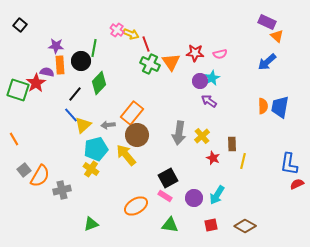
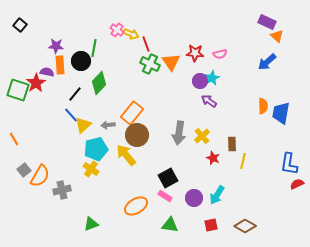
blue trapezoid at (280, 107): moved 1 px right, 6 px down
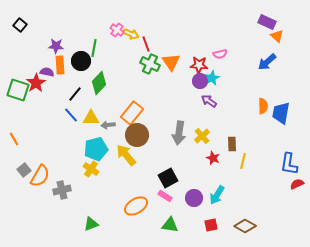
red star at (195, 53): moved 4 px right, 12 px down
yellow triangle at (83, 125): moved 8 px right, 7 px up; rotated 42 degrees clockwise
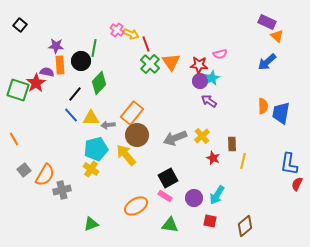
green cross at (150, 64): rotated 18 degrees clockwise
gray arrow at (179, 133): moved 4 px left, 5 px down; rotated 60 degrees clockwise
orange semicircle at (40, 176): moved 5 px right, 1 px up
red semicircle at (297, 184): rotated 40 degrees counterclockwise
red square at (211, 225): moved 1 px left, 4 px up; rotated 24 degrees clockwise
brown diamond at (245, 226): rotated 70 degrees counterclockwise
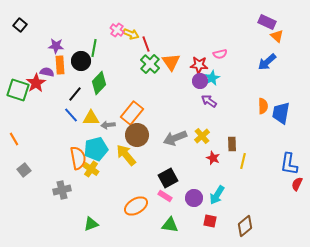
orange semicircle at (45, 175): moved 33 px right, 17 px up; rotated 40 degrees counterclockwise
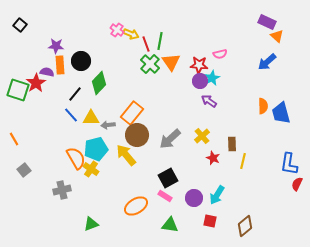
green line at (94, 48): moved 66 px right, 7 px up
blue trapezoid at (281, 113): rotated 25 degrees counterclockwise
gray arrow at (175, 138): moved 5 px left, 1 px down; rotated 20 degrees counterclockwise
orange semicircle at (78, 158): moved 2 px left; rotated 20 degrees counterclockwise
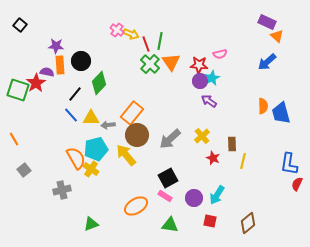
brown diamond at (245, 226): moved 3 px right, 3 px up
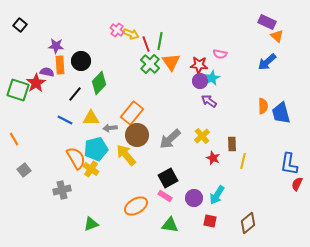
pink semicircle at (220, 54): rotated 24 degrees clockwise
blue line at (71, 115): moved 6 px left, 5 px down; rotated 21 degrees counterclockwise
gray arrow at (108, 125): moved 2 px right, 3 px down
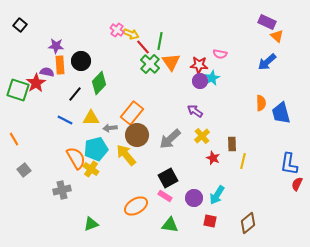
red line at (146, 44): moved 3 px left, 3 px down; rotated 21 degrees counterclockwise
purple arrow at (209, 101): moved 14 px left, 10 px down
orange semicircle at (263, 106): moved 2 px left, 3 px up
